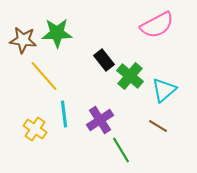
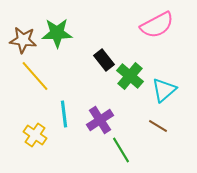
yellow line: moved 9 px left
yellow cross: moved 6 px down
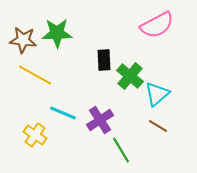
black rectangle: rotated 35 degrees clockwise
yellow line: moved 1 px up; rotated 20 degrees counterclockwise
cyan triangle: moved 7 px left, 4 px down
cyan line: moved 1 px left, 1 px up; rotated 60 degrees counterclockwise
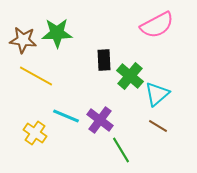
yellow line: moved 1 px right, 1 px down
cyan line: moved 3 px right, 3 px down
purple cross: rotated 20 degrees counterclockwise
yellow cross: moved 2 px up
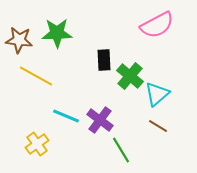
brown star: moved 4 px left
yellow cross: moved 2 px right, 11 px down; rotated 20 degrees clockwise
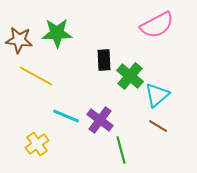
cyan triangle: moved 1 px down
green line: rotated 16 degrees clockwise
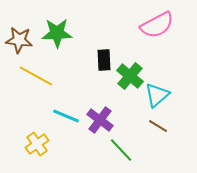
green line: rotated 28 degrees counterclockwise
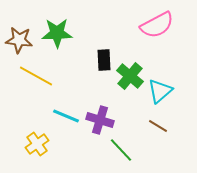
cyan triangle: moved 3 px right, 4 px up
purple cross: rotated 20 degrees counterclockwise
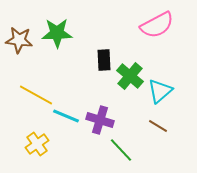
yellow line: moved 19 px down
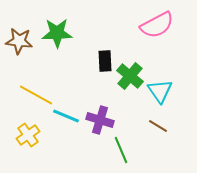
brown star: moved 1 px down
black rectangle: moved 1 px right, 1 px down
cyan triangle: rotated 24 degrees counterclockwise
yellow cross: moved 9 px left, 9 px up
green line: rotated 20 degrees clockwise
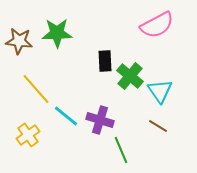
yellow line: moved 6 px up; rotated 20 degrees clockwise
cyan line: rotated 16 degrees clockwise
